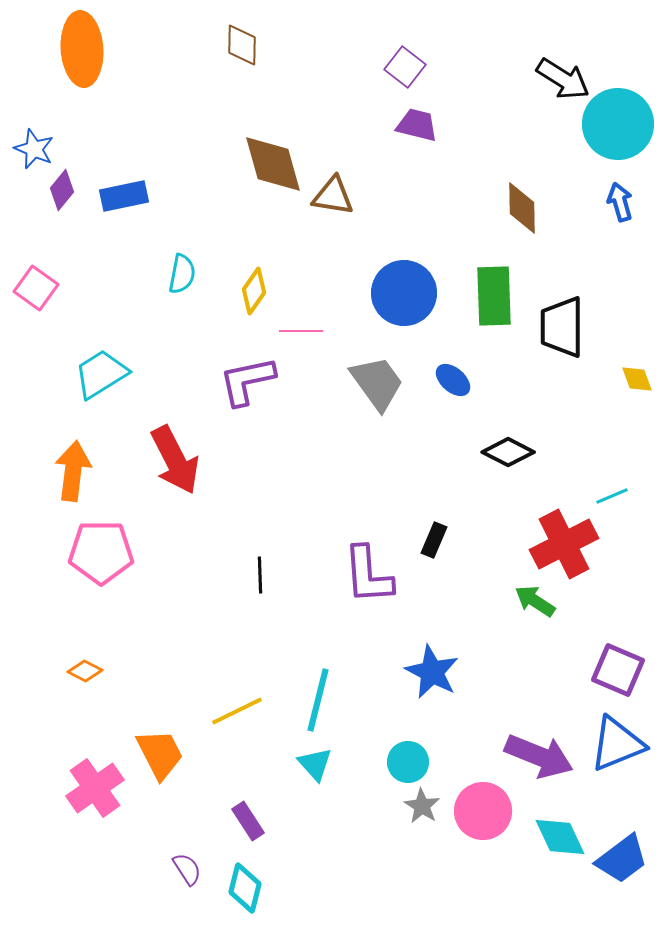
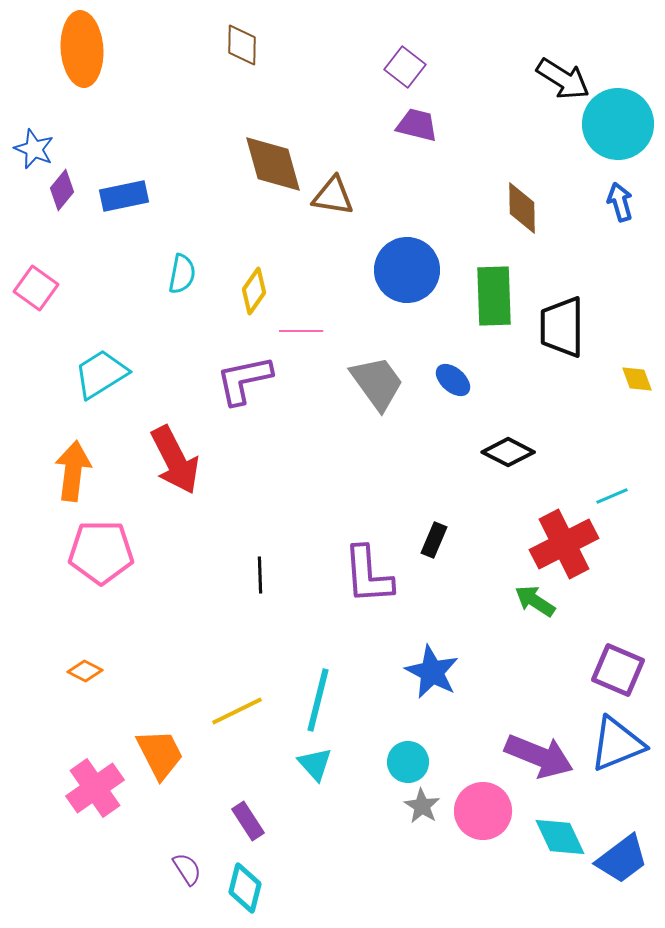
blue circle at (404, 293): moved 3 px right, 23 px up
purple L-shape at (247, 381): moved 3 px left, 1 px up
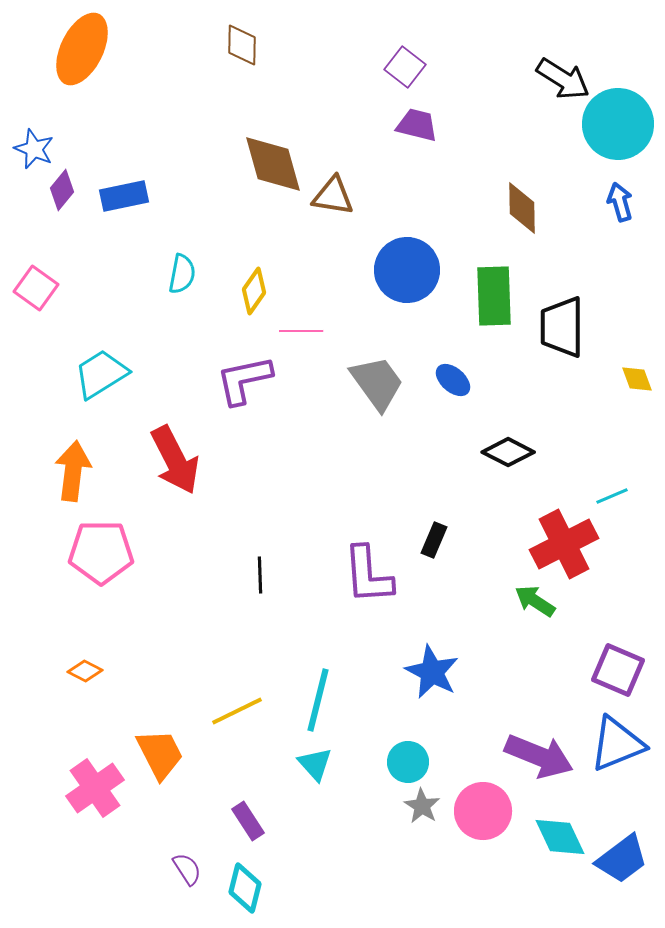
orange ellipse at (82, 49): rotated 30 degrees clockwise
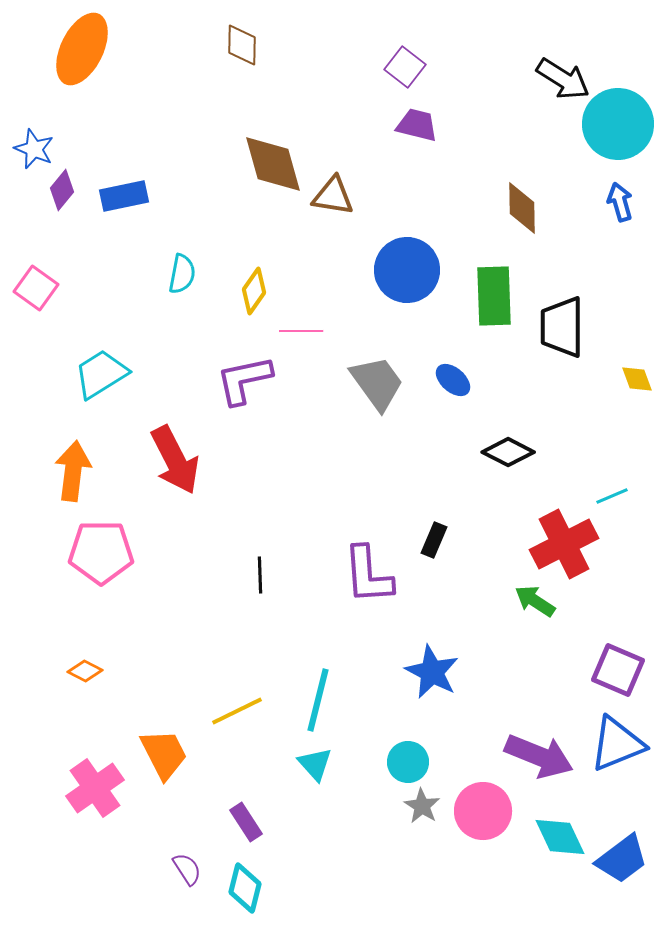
orange trapezoid at (160, 754): moved 4 px right
purple rectangle at (248, 821): moved 2 px left, 1 px down
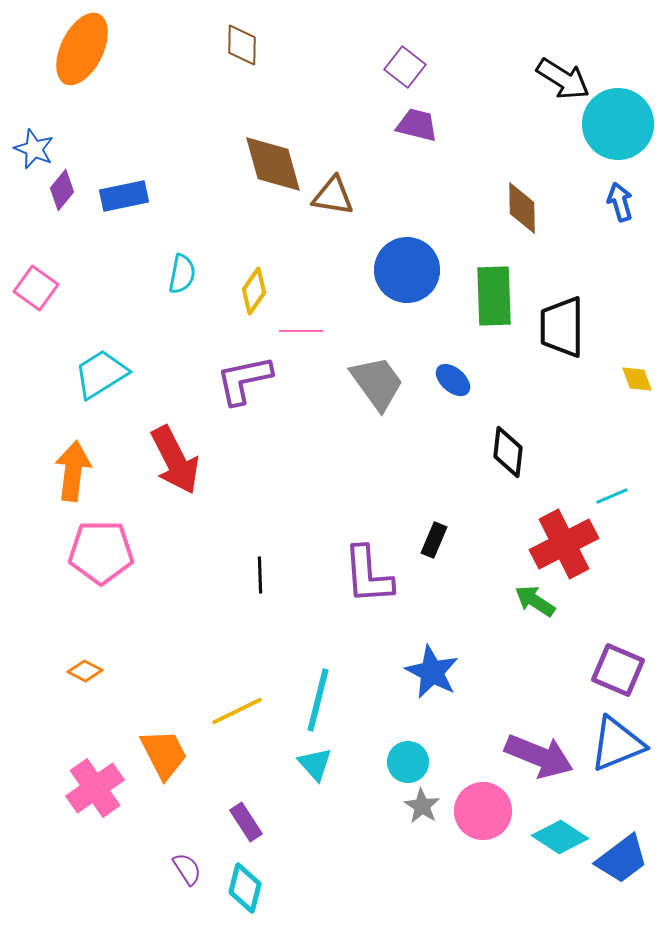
black diamond at (508, 452): rotated 69 degrees clockwise
cyan diamond at (560, 837): rotated 32 degrees counterclockwise
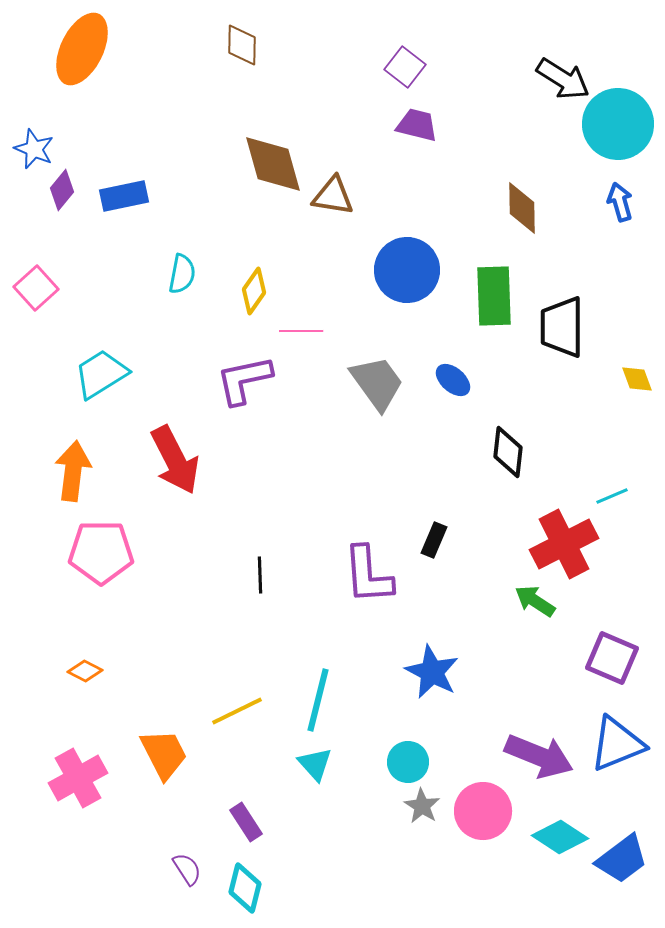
pink square at (36, 288): rotated 12 degrees clockwise
purple square at (618, 670): moved 6 px left, 12 px up
pink cross at (95, 788): moved 17 px left, 10 px up; rotated 6 degrees clockwise
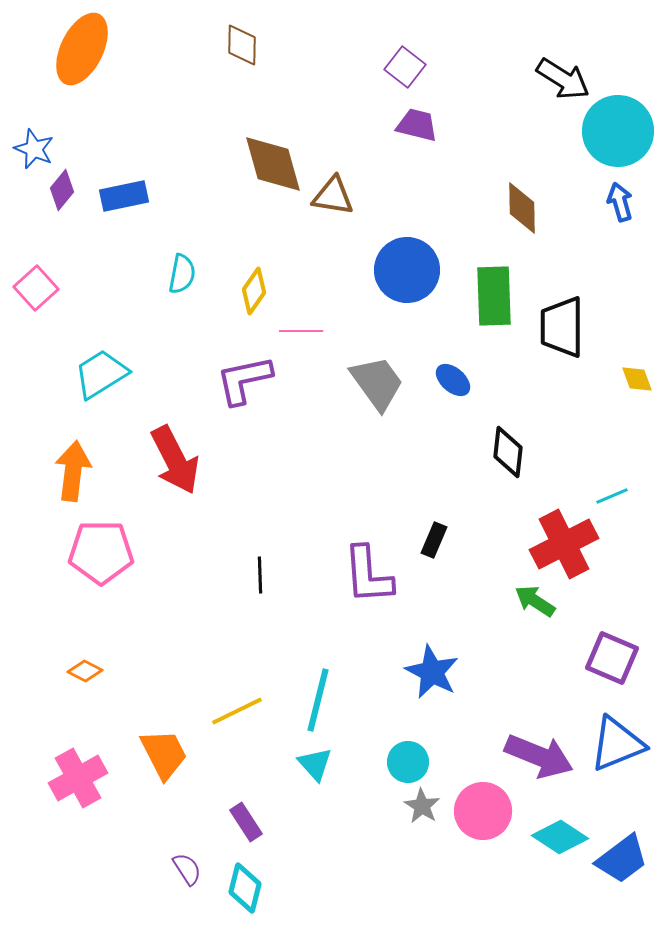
cyan circle at (618, 124): moved 7 px down
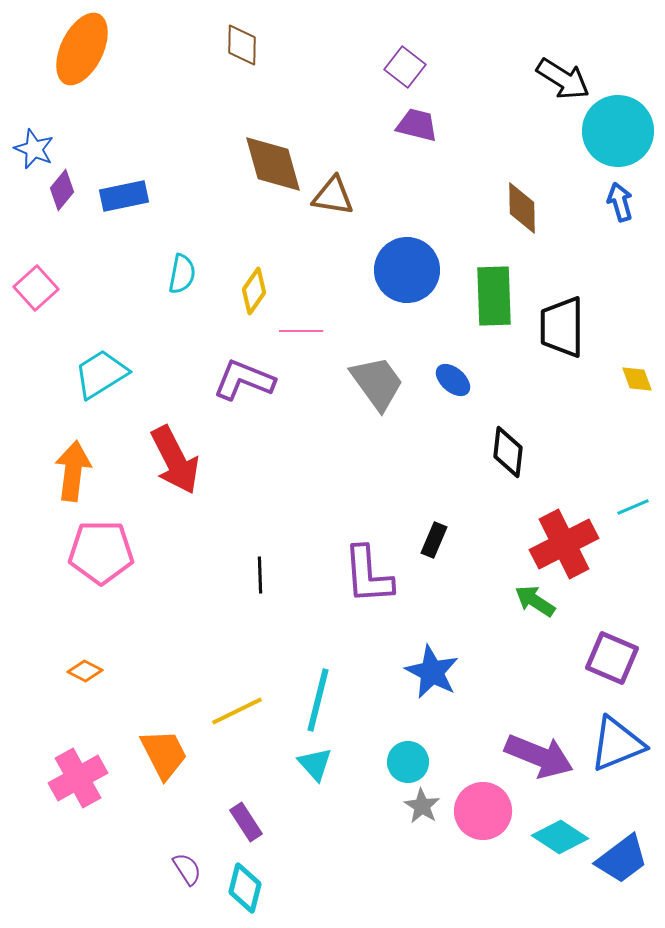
purple L-shape at (244, 380): rotated 34 degrees clockwise
cyan line at (612, 496): moved 21 px right, 11 px down
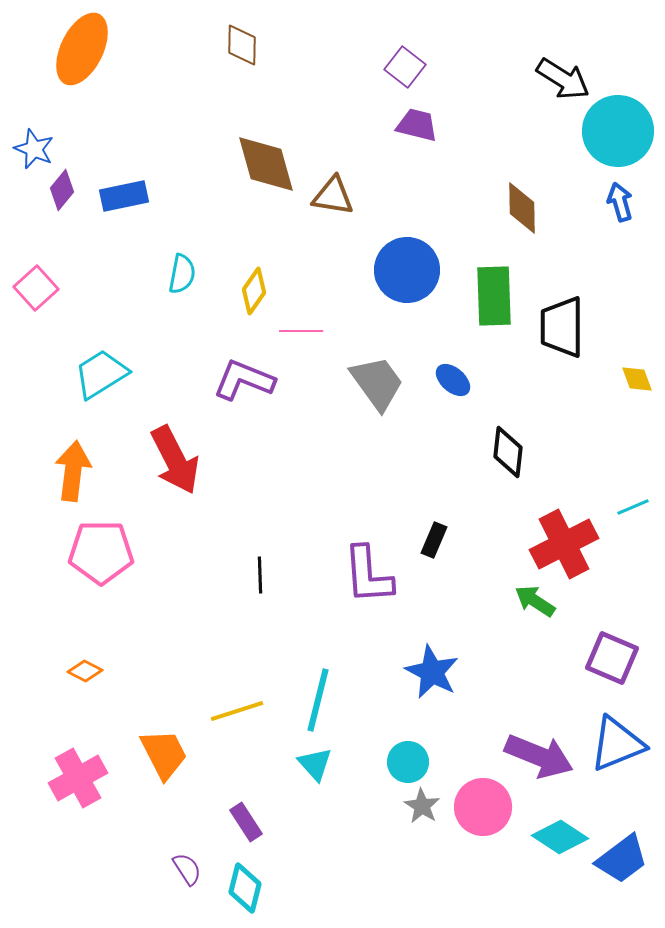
brown diamond at (273, 164): moved 7 px left
yellow line at (237, 711): rotated 8 degrees clockwise
pink circle at (483, 811): moved 4 px up
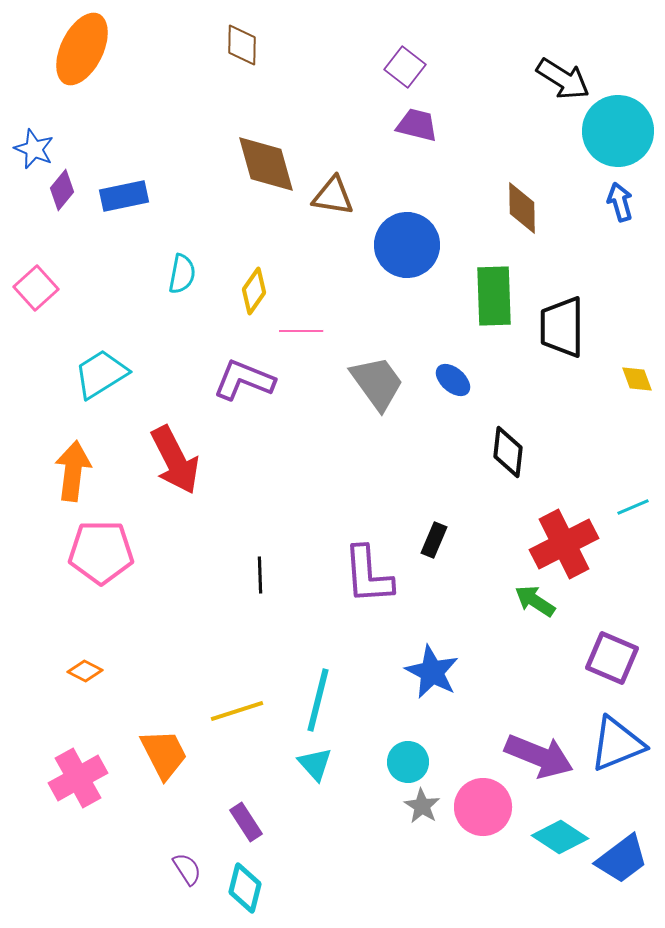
blue circle at (407, 270): moved 25 px up
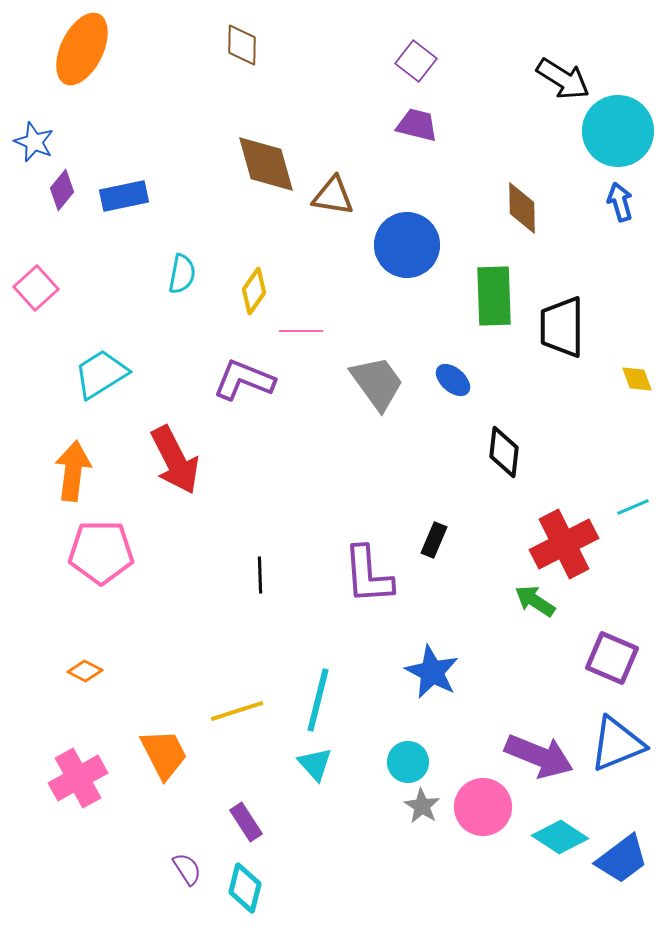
purple square at (405, 67): moved 11 px right, 6 px up
blue star at (34, 149): moved 7 px up
black diamond at (508, 452): moved 4 px left
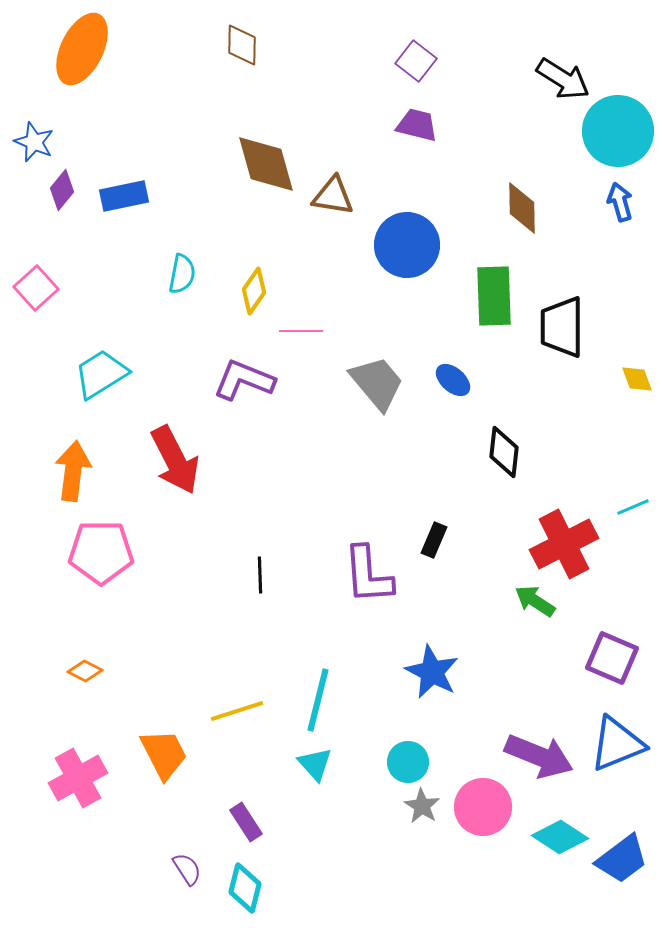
gray trapezoid at (377, 383): rotated 4 degrees counterclockwise
